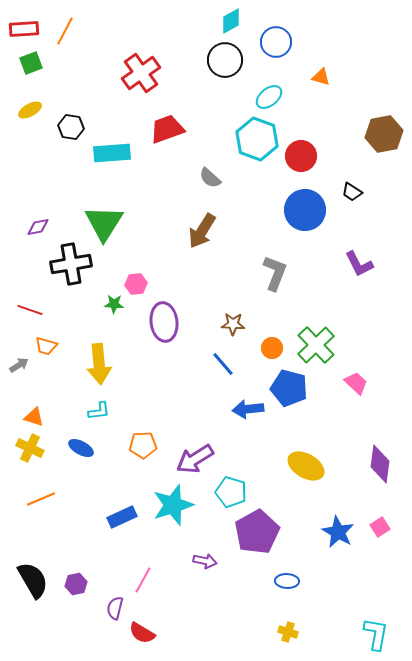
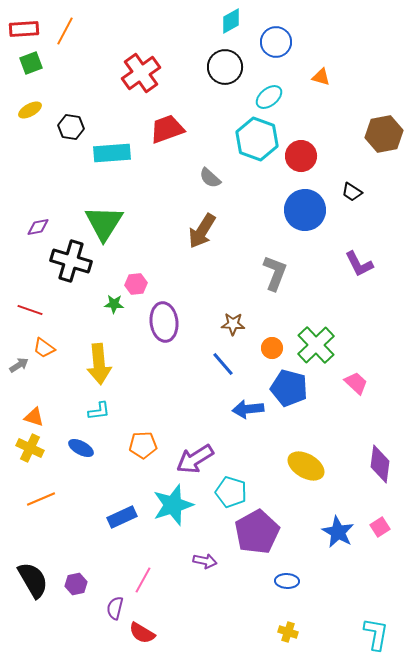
black circle at (225, 60): moved 7 px down
black cross at (71, 264): moved 3 px up; rotated 27 degrees clockwise
orange trapezoid at (46, 346): moved 2 px left, 2 px down; rotated 20 degrees clockwise
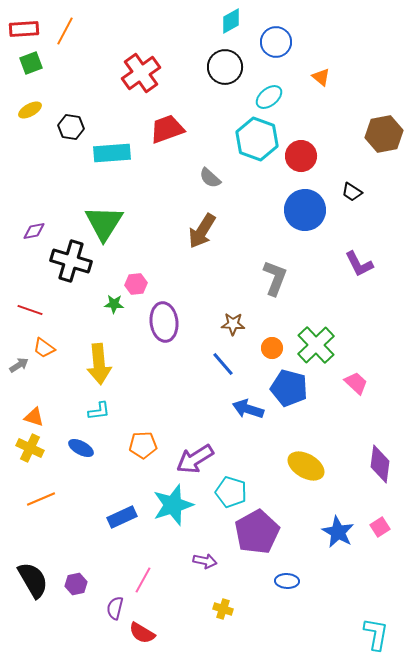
orange triangle at (321, 77): rotated 24 degrees clockwise
purple diamond at (38, 227): moved 4 px left, 4 px down
gray L-shape at (275, 273): moved 5 px down
blue arrow at (248, 409): rotated 24 degrees clockwise
yellow cross at (288, 632): moved 65 px left, 23 px up
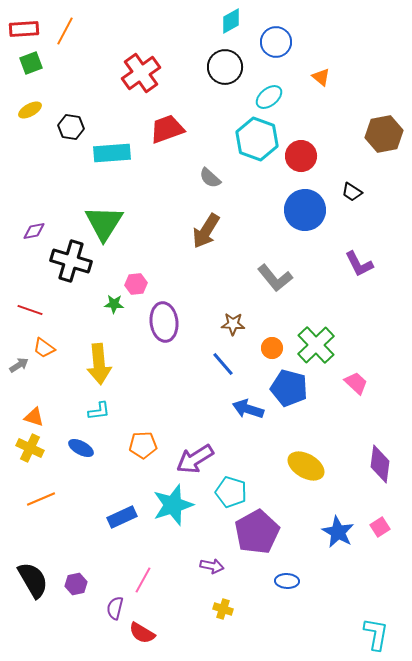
brown arrow at (202, 231): moved 4 px right
gray L-shape at (275, 278): rotated 120 degrees clockwise
purple arrow at (205, 561): moved 7 px right, 5 px down
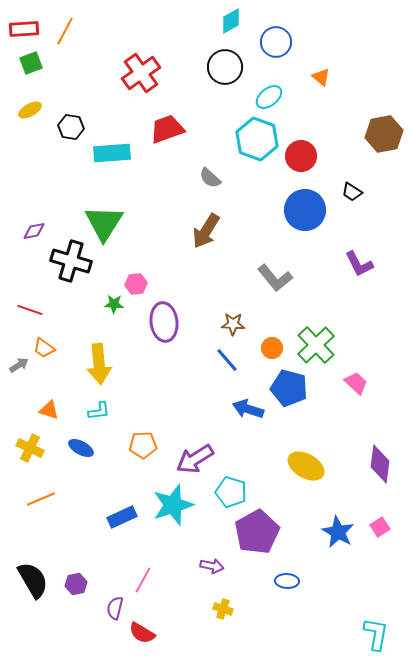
blue line at (223, 364): moved 4 px right, 4 px up
orange triangle at (34, 417): moved 15 px right, 7 px up
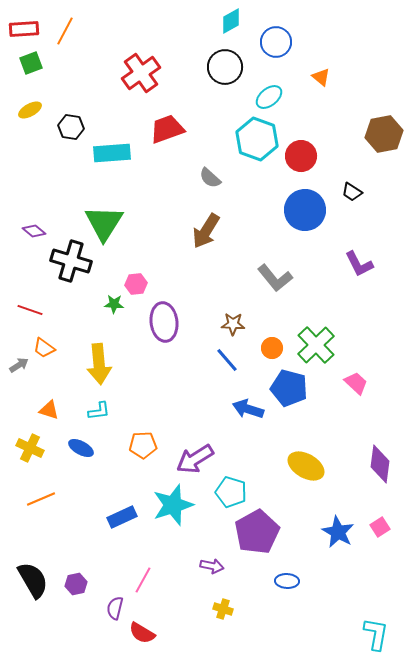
purple diamond at (34, 231): rotated 50 degrees clockwise
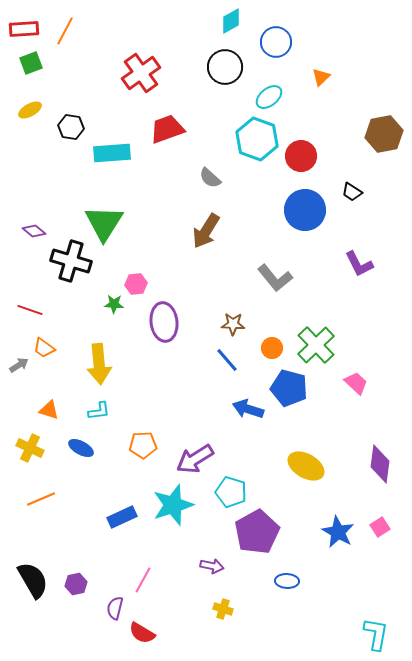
orange triangle at (321, 77): rotated 36 degrees clockwise
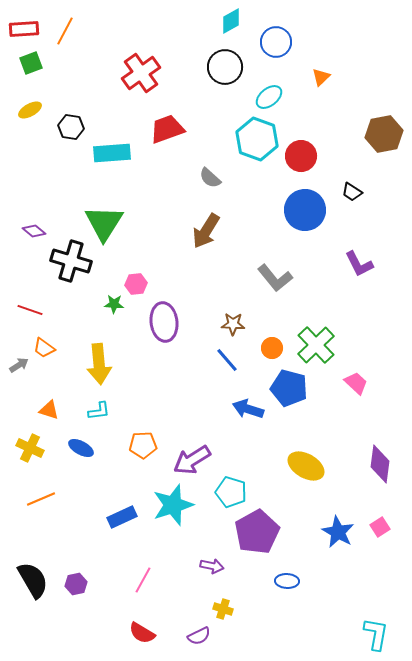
purple arrow at (195, 459): moved 3 px left, 1 px down
purple semicircle at (115, 608): moved 84 px right, 28 px down; rotated 130 degrees counterclockwise
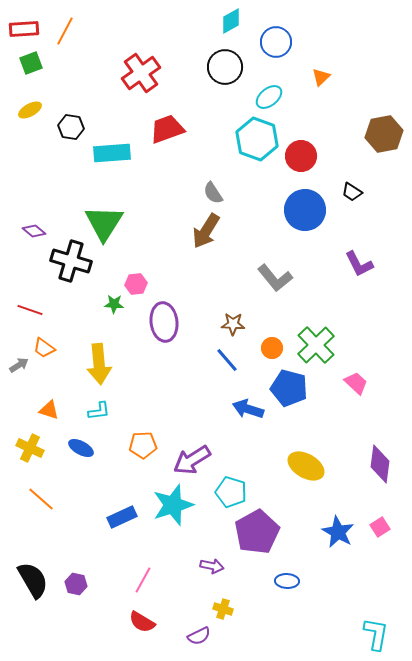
gray semicircle at (210, 178): moved 3 px right, 15 px down; rotated 15 degrees clockwise
orange line at (41, 499): rotated 64 degrees clockwise
purple hexagon at (76, 584): rotated 25 degrees clockwise
red semicircle at (142, 633): moved 11 px up
